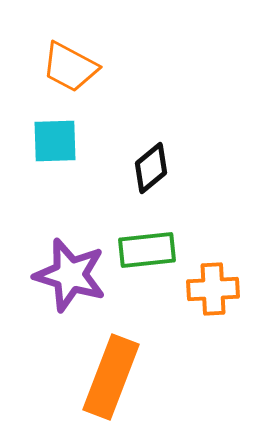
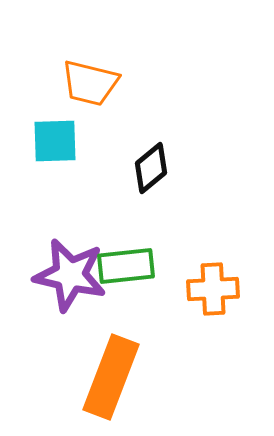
orange trapezoid: moved 20 px right, 16 px down; rotated 14 degrees counterclockwise
green rectangle: moved 21 px left, 16 px down
purple star: rotated 4 degrees counterclockwise
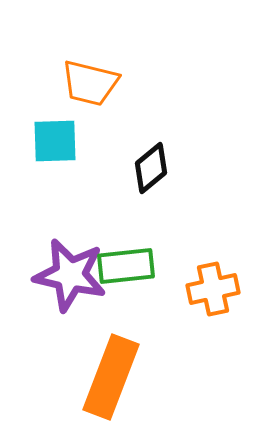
orange cross: rotated 9 degrees counterclockwise
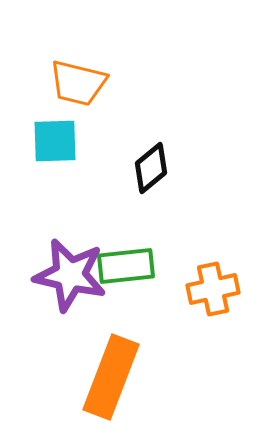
orange trapezoid: moved 12 px left
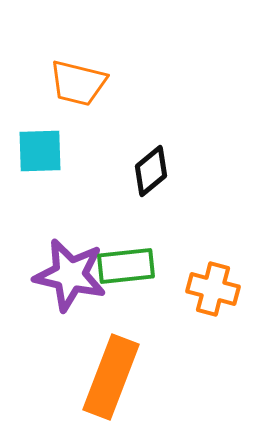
cyan square: moved 15 px left, 10 px down
black diamond: moved 3 px down
orange cross: rotated 27 degrees clockwise
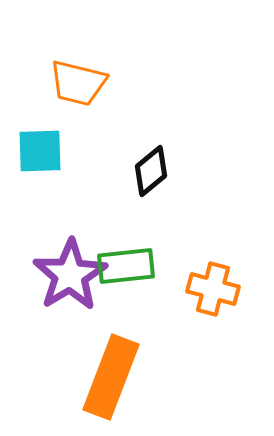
purple star: rotated 28 degrees clockwise
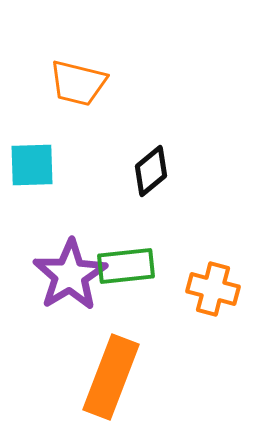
cyan square: moved 8 px left, 14 px down
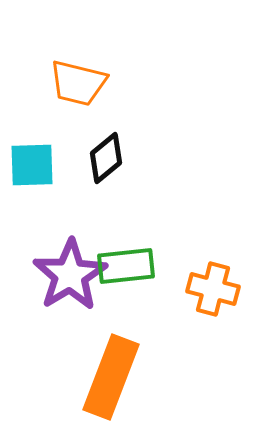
black diamond: moved 45 px left, 13 px up
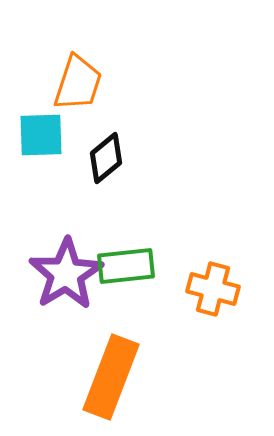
orange trapezoid: rotated 86 degrees counterclockwise
cyan square: moved 9 px right, 30 px up
purple star: moved 4 px left, 1 px up
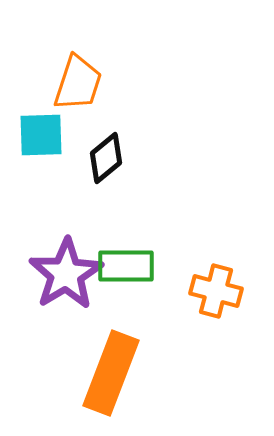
green rectangle: rotated 6 degrees clockwise
orange cross: moved 3 px right, 2 px down
orange rectangle: moved 4 px up
